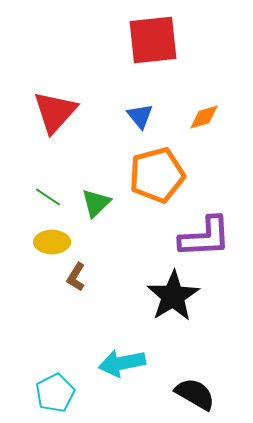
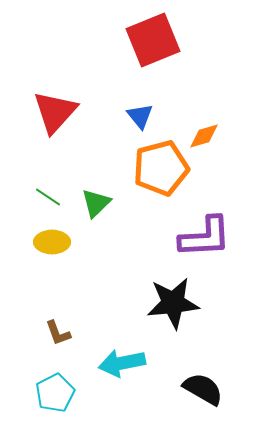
red square: rotated 16 degrees counterclockwise
orange diamond: moved 19 px down
orange pentagon: moved 4 px right, 7 px up
brown L-shape: moved 18 px left, 56 px down; rotated 52 degrees counterclockwise
black star: moved 7 px down; rotated 26 degrees clockwise
black semicircle: moved 8 px right, 5 px up
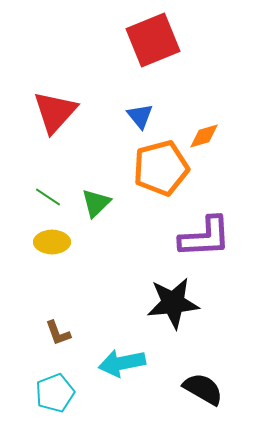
cyan pentagon: rotated 6 degrees clockwise
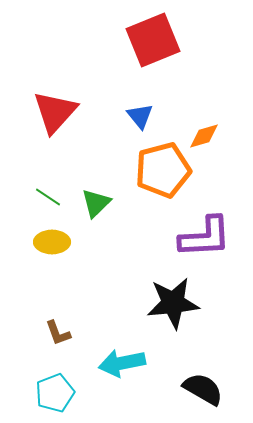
orange pentagon: moved 2 px right, 2 px down
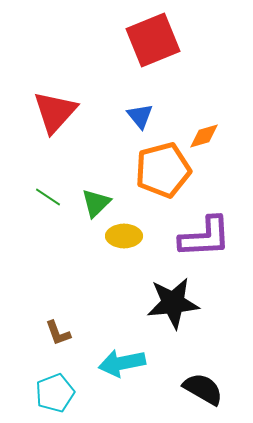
yellow ellipse: moved 72 px right, 6 px up
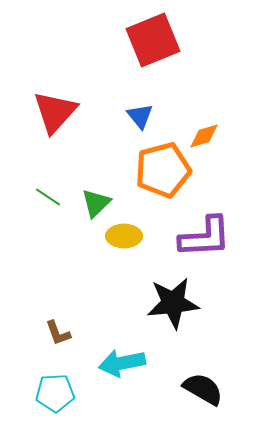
cyan pentagon: rotated 18 degrees clockwise
